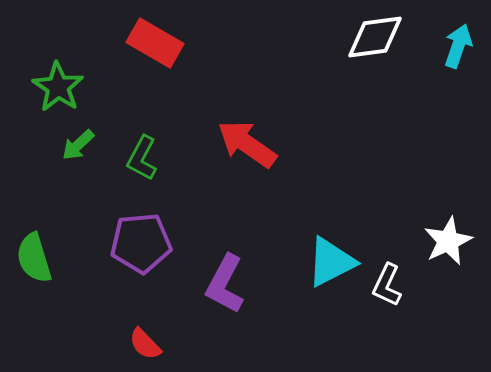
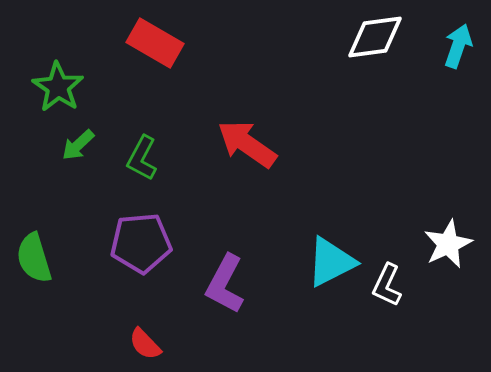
white star: moved 3 px down
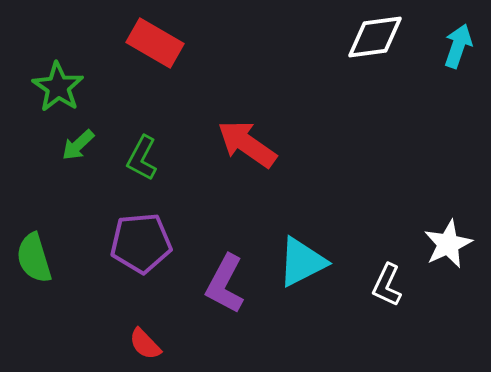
cyan triangle: moved 29 px left
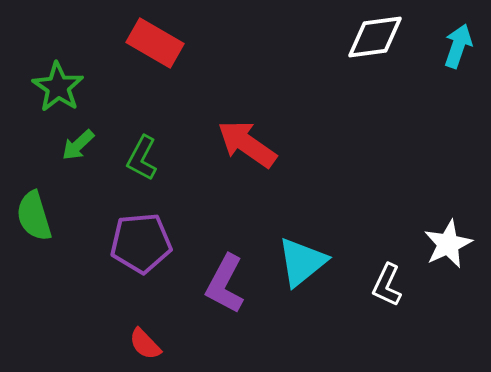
green semicircle: moved 42 px up
cyan triangle: rotated 12 degrees counterclockwise
